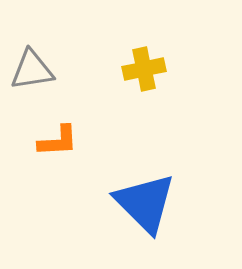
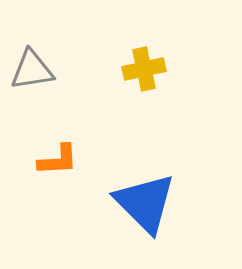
orange L-shape: moved 19 px down
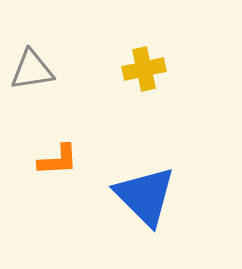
blue triangle: moved 7 px up
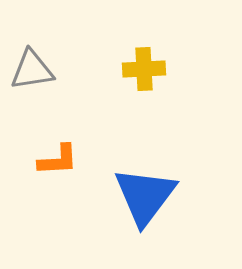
yellow cross: rotated 9 degrees clockwise
blue triangle: rotated 22 degrees clockwise
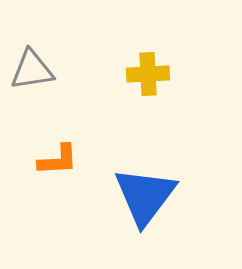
yellow cross: moved 4 px right, 5 px down
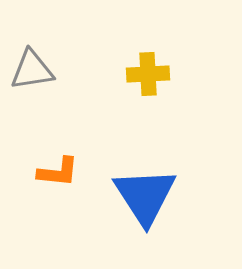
orange L-shape: moved 12 px down; rotated 9 degrees clockwise
blue triangle: rotated 10 degrees counterclockwise
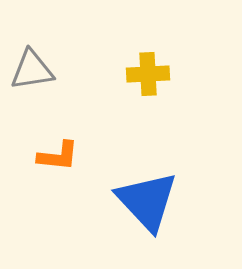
orange L-shape: moved 16 px up
blue triangle: moved 2 px right, 5 px down; rotated 10 degrees counterclockwise
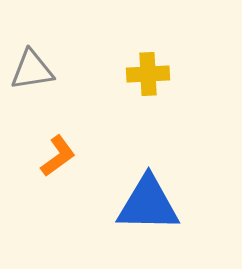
orange L-shape: rotated 42 degrees counterclockwise
blue triangle: moved 1 px right, 3 px down; rotated 46 degrees counterclockwise
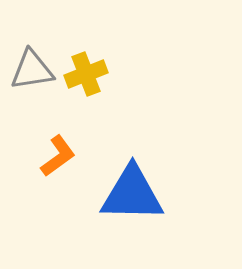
yellow cross: moved 62 px left; rotated 18 degrees counterclockwise
blue triangle: moved 16 px left, 10 px up
